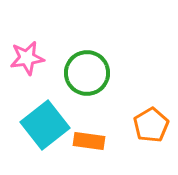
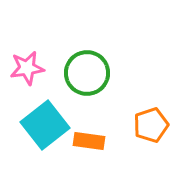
pink star: moved 10 px down
orange pentagon: rotated 12 degrees clockwise
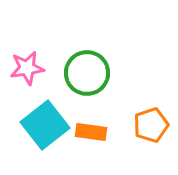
orange rectangle: moved 2 px right, 9 px up
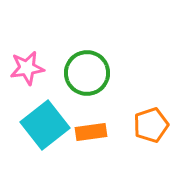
orange rectangle: rotated 16 degrees counterclockwise
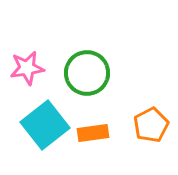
orange pentagon: rotated 8 degrees counterclockwise
orange rectangle: moved 2 px right, 1 px down
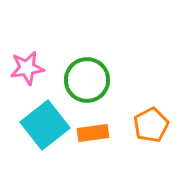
green circle: moved 7 px down
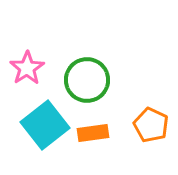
pink star: rotated 24 degrees counterclockwise
orange pentagon: rotated 20 degrees counterclockwise
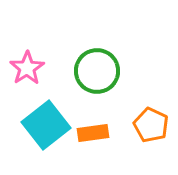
green circle: moved 10 px right, 9 px up
cyan square: moved 1 px right
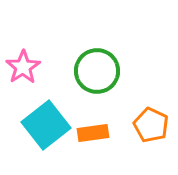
pink star: moved 4 px left, 1 px up
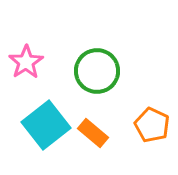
pink star: moved 3 px right, 5 px up
orange pentagon: moved 1 px right
orange rectangle: rotated 48 degrees clockwise
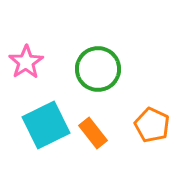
green circle: moved 1 px right, 2 px up
cyan square: rotated 12 degrees clockwise
orange rectangle: rotated 12 degrees clockwise
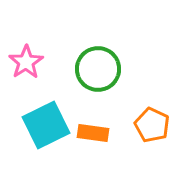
orange rectangle: rotated 44 degrees counterclockwise
